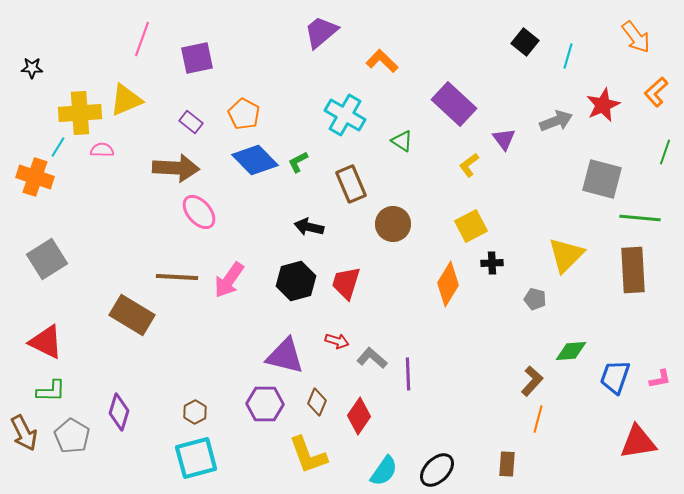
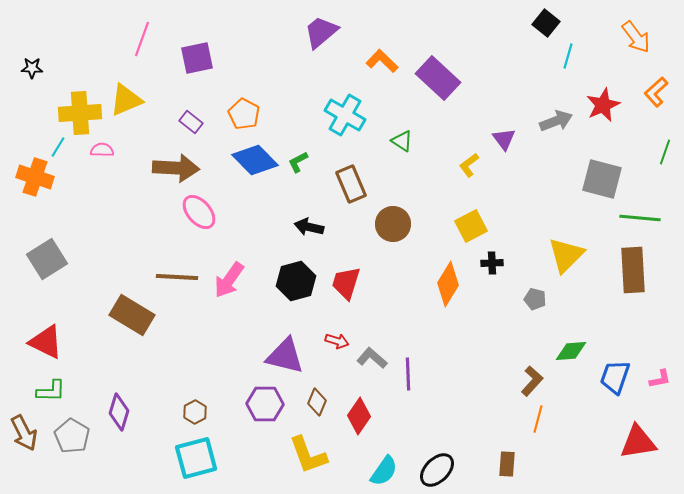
black square at (525, 42): moved 21 px right, 19 px up
purple rectangle at (454, 104): moved 16 px left, 26 px up
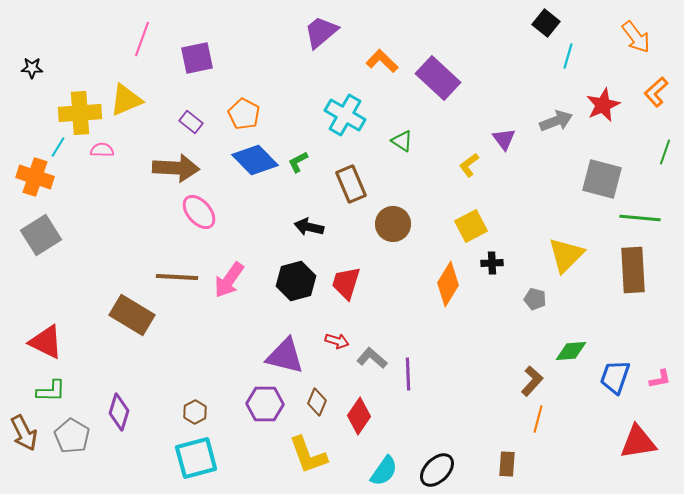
gray square at (47, 259): moved 6 px left, 24 px up
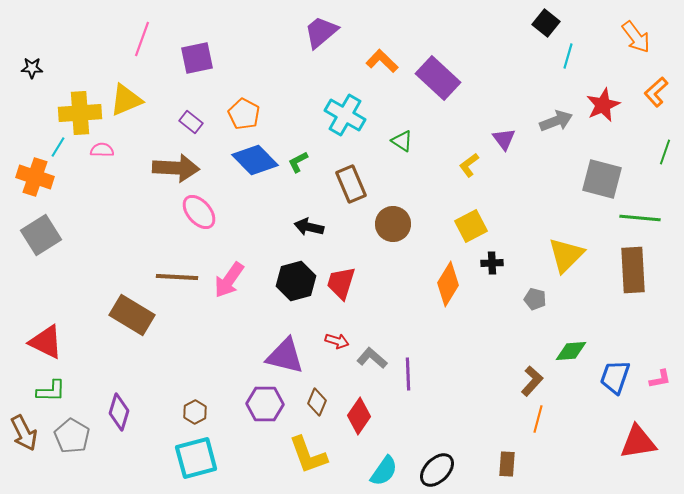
red trapezoid at (346, 283): moved 5 px left
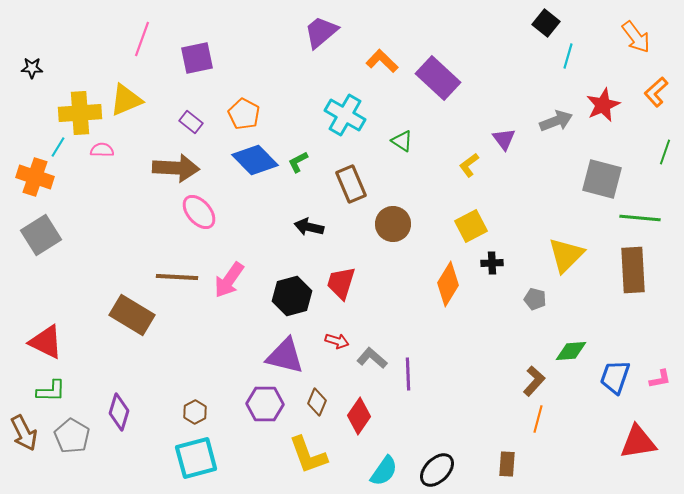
black hexagon at (296, 281): moved 4 px left, 15 px down
brown L-shape at (532, 381): moved 2 px right
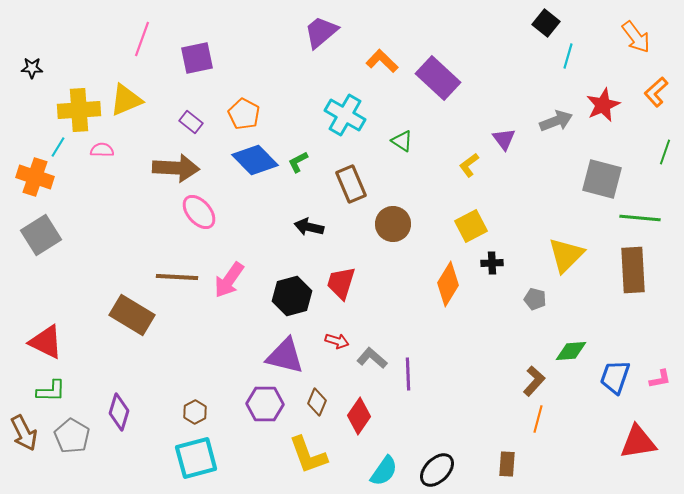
yellow cross at (80, 113): moved 1 px left, 3 px up
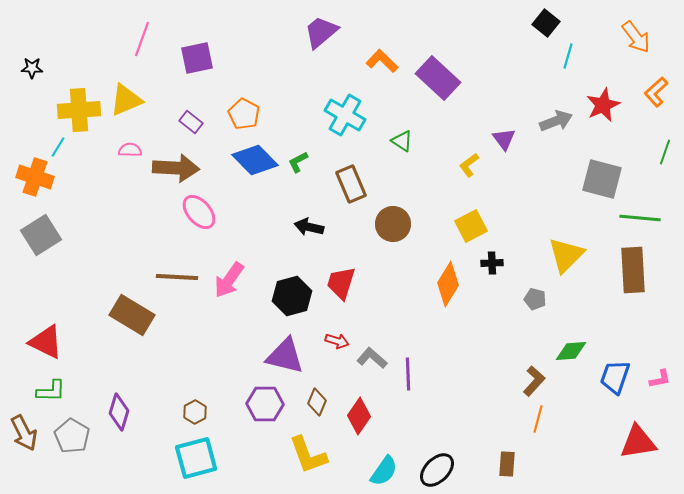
pink semicircle at (102, 150): moved 28 px right
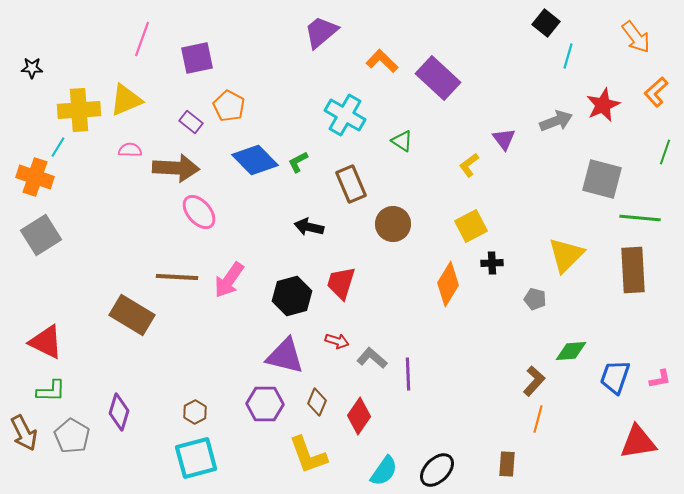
orange pentagon at (244, 114): moved 15 px left, 8 px up
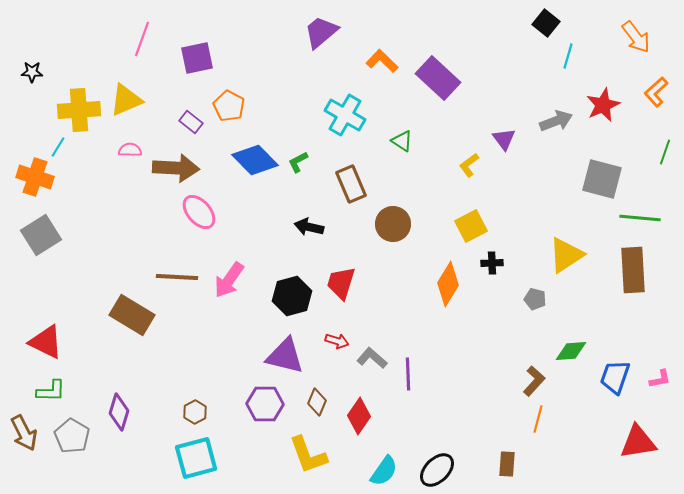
black star at (32, 68): moved 4 px down
yellow triangle at (566, 255): rotated 12 degrees clockwise
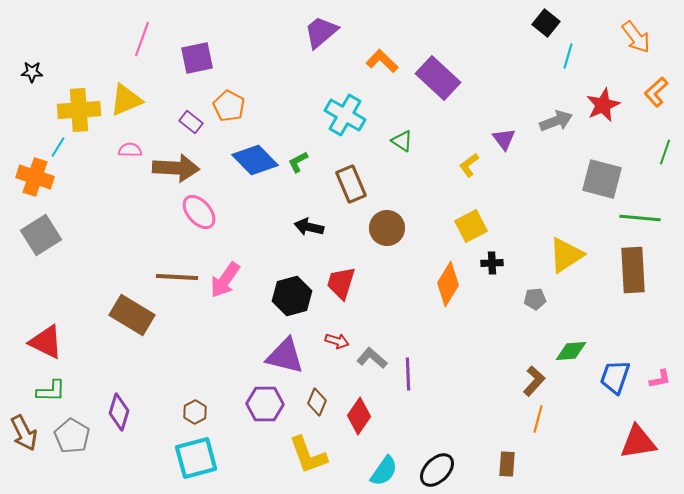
brown circle at (393, 224): moved 6 px left, 4 px down
pink arrow at (229, 280): moved 4 px left
gray pentagon at (535, 299): rotated 20 degrees counterclockwise
